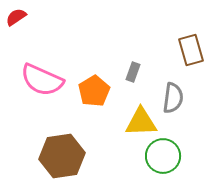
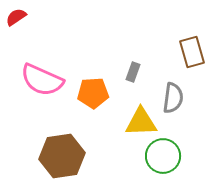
brown rectangle: moved 1 px right, 2 px down
orange pentagon: moved 1 px left, 2 px down; rotated 28 degrees clockwise
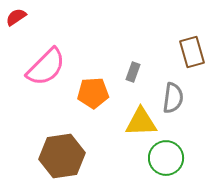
pink semicircle: moved 4 px right, 13 px up; rotated 69 degrees counterclockwise
green circle: moved 3 px right, 2 px down
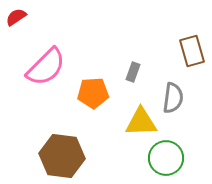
brown rectangle: moved 1 px up
brown hexagon: rotated 15 degrees clockwise
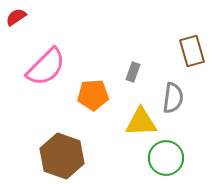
orange pentagon: moved 2 px down
brown hexagon: rotated 12 degrees clockwise
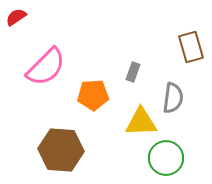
brown rectangle: moved 1 px left, 4 px up
brown hexagon: moved 1 px left, 6 px up; rotated 15 degrees counterclockwise
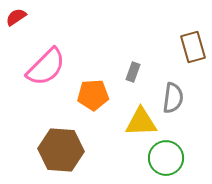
brown rectangle: moved 2 px right
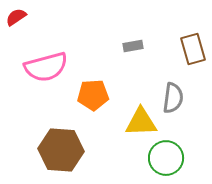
brown rectangle: moved 2 px down
pink semicircle: rotated 30 degrees clockwise
gray rectangle: moved 26 px up; rotated 60 degrees clockwise
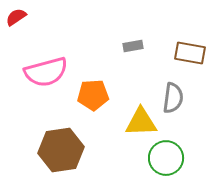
brown rectangle: moved 3 px left, 4 px down; rotated 64 degrees counterclockwise
pink semicircle: moved 5 px down
brown hexagon: rotated 12 degrees counterclockwise
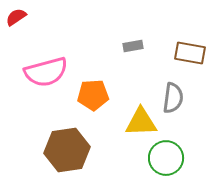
brown hexagon: moved 6 px right
